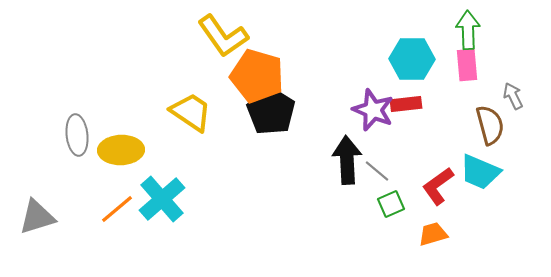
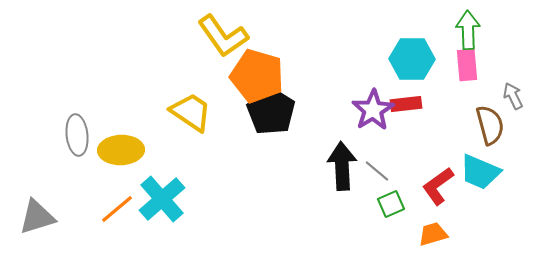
purple star: rotated 18 degrees clockwise
black arrow: moved 5 px left, 6 px down
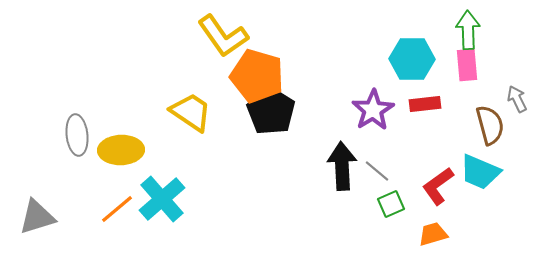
gray arrow: moved 4 px right, 3 px down
red rectangle: moved 19 px right
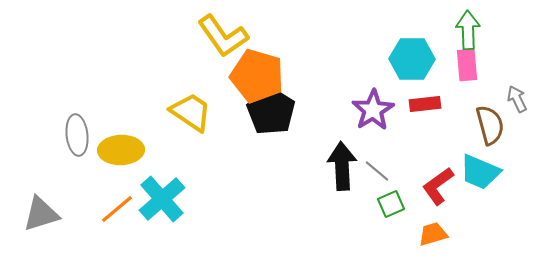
gray triangle: moved 4 px right, 3 px up
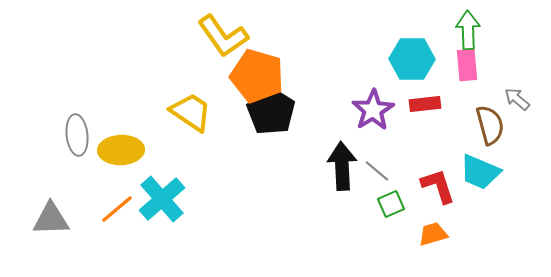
gray arrow: rotated 24 degrees counterclockwise
red L-shape: rotated 108 degrees clockwise
gray triangle: moved 10 px right, 5 px down; rotated 15 degrees clockwise
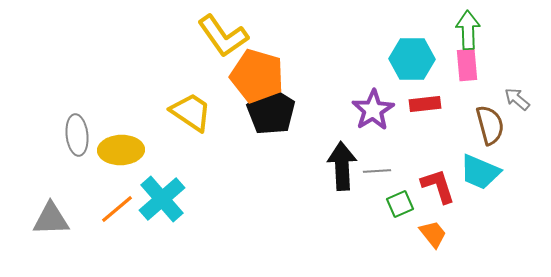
gray line: rotated 44 degrees counterclockwise
green square: moved 9 px right
orange trapezoid: rotated 68 degrees clockwise
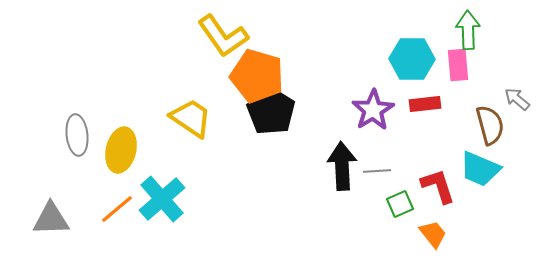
pink rectangle: moved 9 px left
yellow trapezoid: moved 6 px down
yellow ellipse: rotated 75 degrees counterclockwise
cyan trapezoid: moved 3 px up
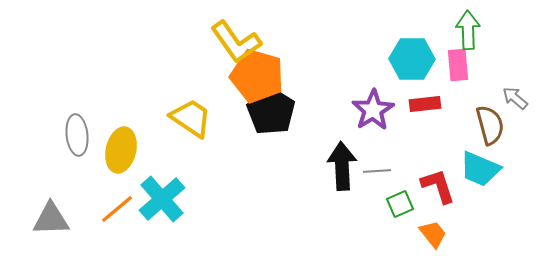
yellow L-shape: moved 13 px right, 6 px down
gray arrow: moved 2 px left, 1 px up
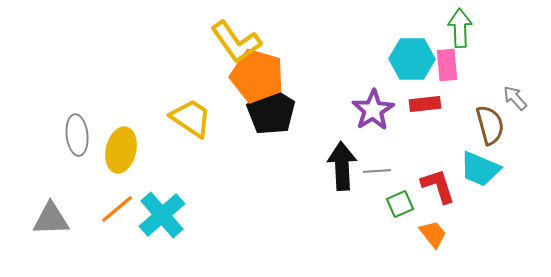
green arrow: moved 8 px left, 2 px up
pink rectangle: moved 11 px left
gray arrow: rotated 8 degrees clockwise
cyan cross: moved 16 px down
